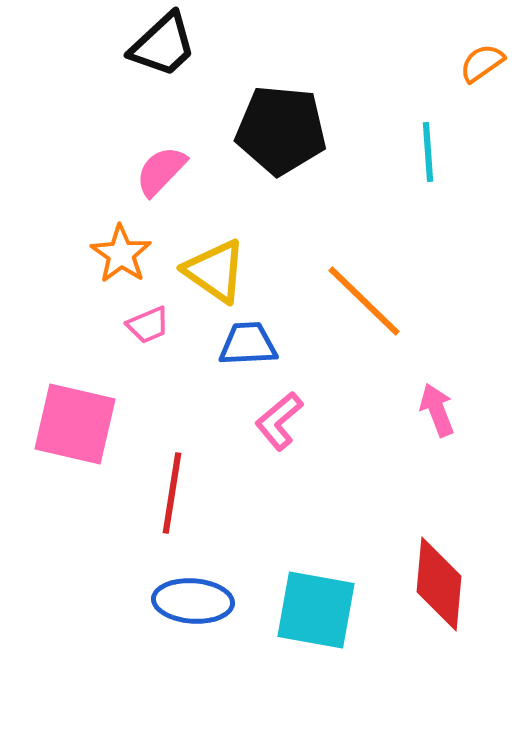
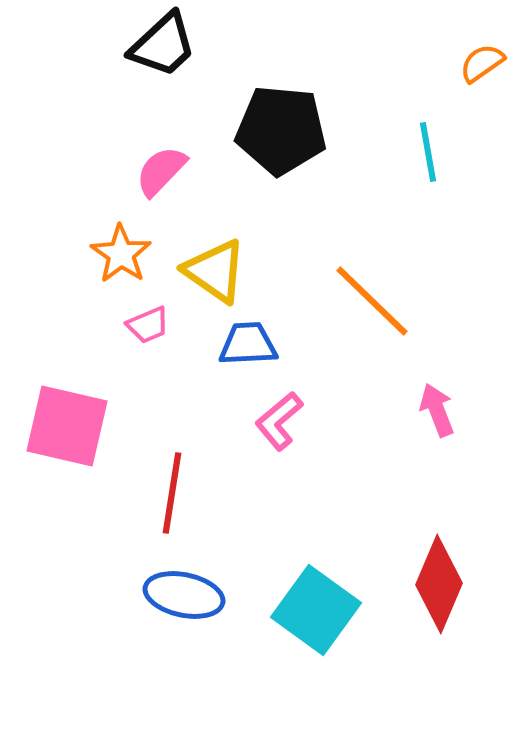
cyan line: rotated 6 degrees counterclockwise
orange line: moved 8 px right
pink square: moved 8 px left, 2 px down
red diamond: rotated 18 degrees clockwise
blue ellipse: moved 9 px left, 6 px up; rotated 8 degrees clockwise
cyan square: rotated 26 degrees clockwise
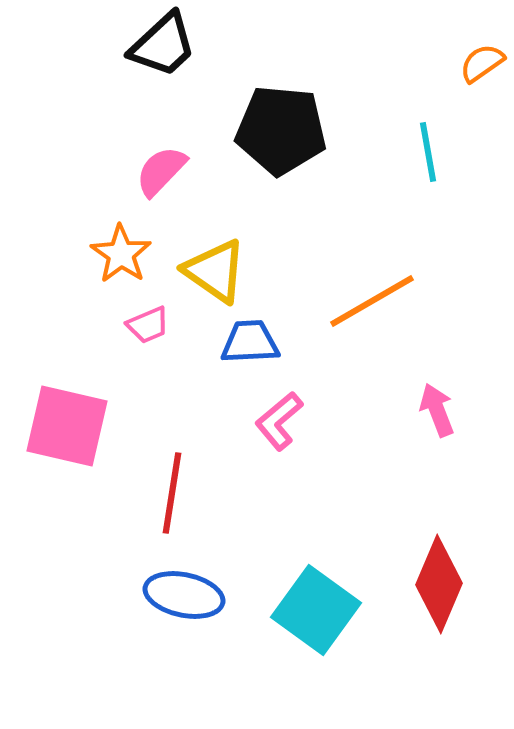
orange line: rotated 74 degrees counterclockwise
blue trapezoid: moved 2 px right, 2 px up
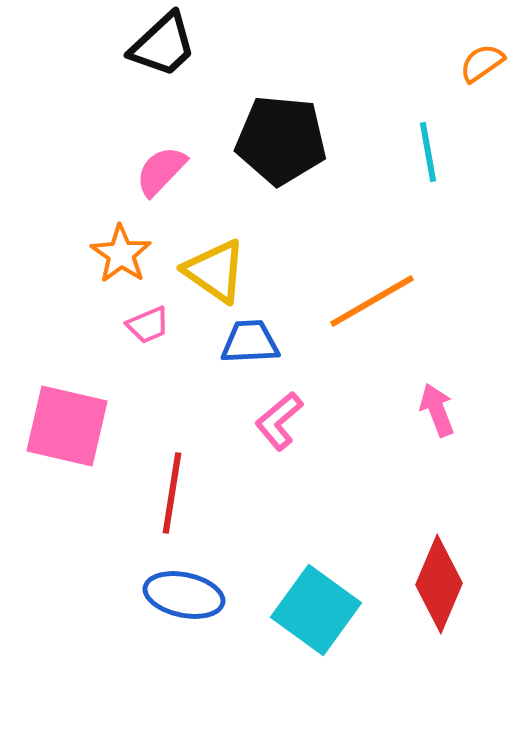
black pentagon: moved 10 px down
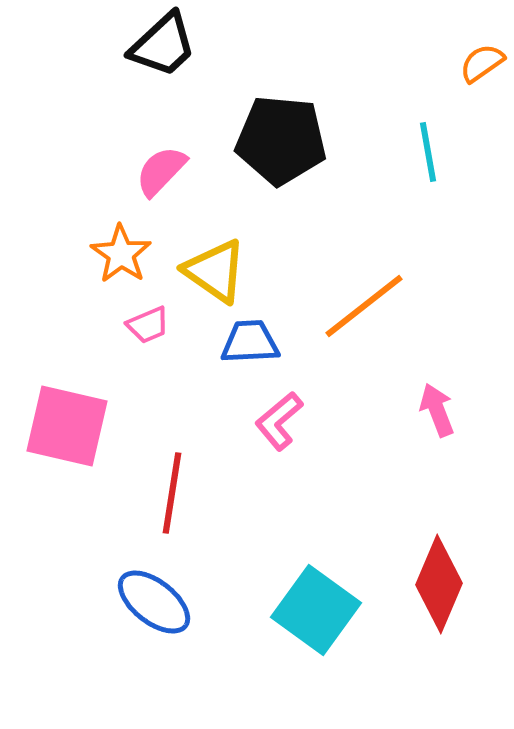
orange line: moved 8 px left, 5 px down; rotated 8 degrees counterclockwise
blue ellipse: moved 30 px left, 7 px down; rotated 26 degrees clockwise
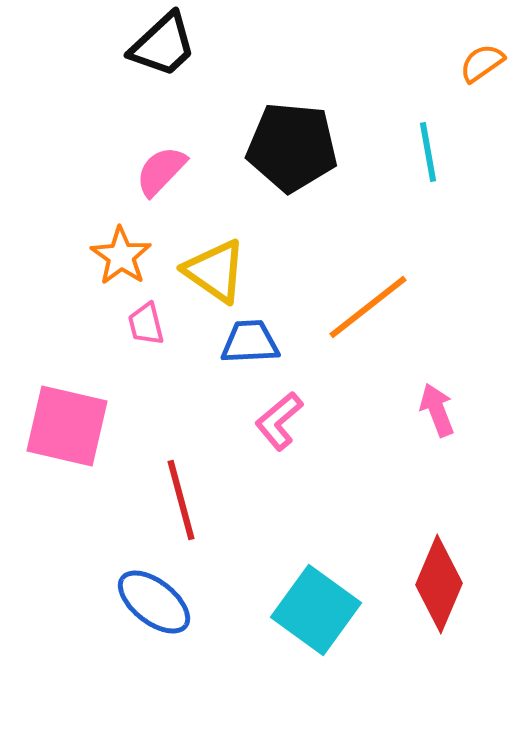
black pentagon: moved 11 px right, 7 px down
orange star: moved 2 px down
orange line: moved 4 px right, 1 px down
pink trapezoid: moved 2 px left, 1 px up; rotated 99 degrees clockwise
red line: moved 9 px right, 7 px down; rotated 24 degrees counterclockwise
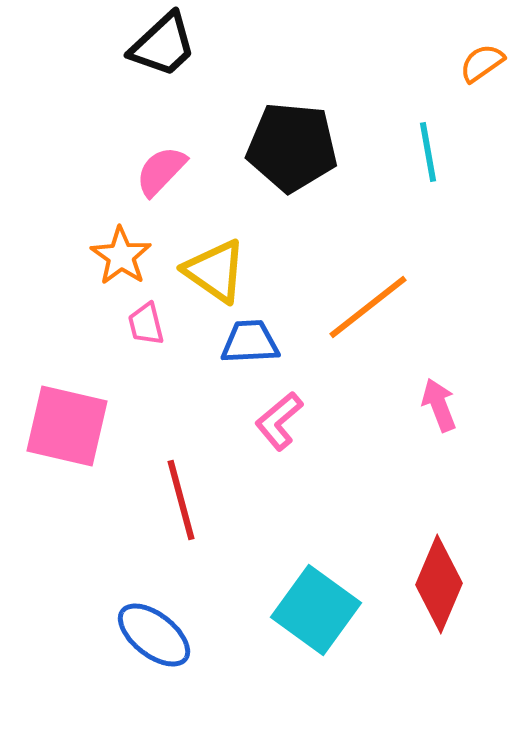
pink arrow: moved 2 px right, 5 px up
blue ellipse: moved 33 px down
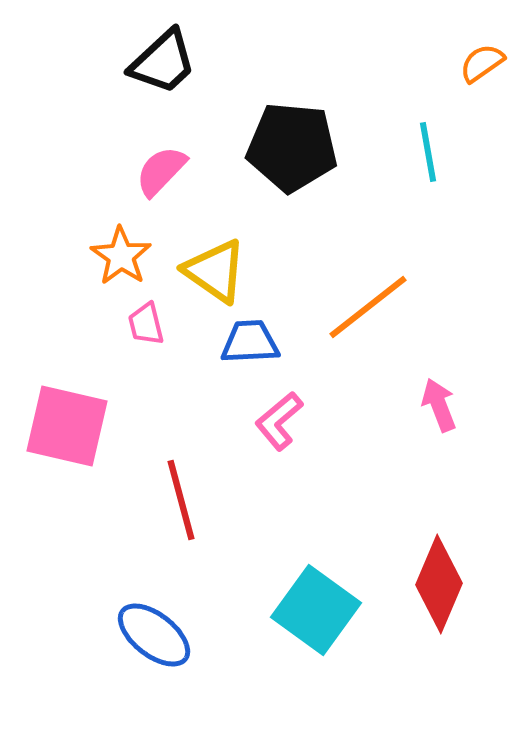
black trapezoid: moved 17 px down
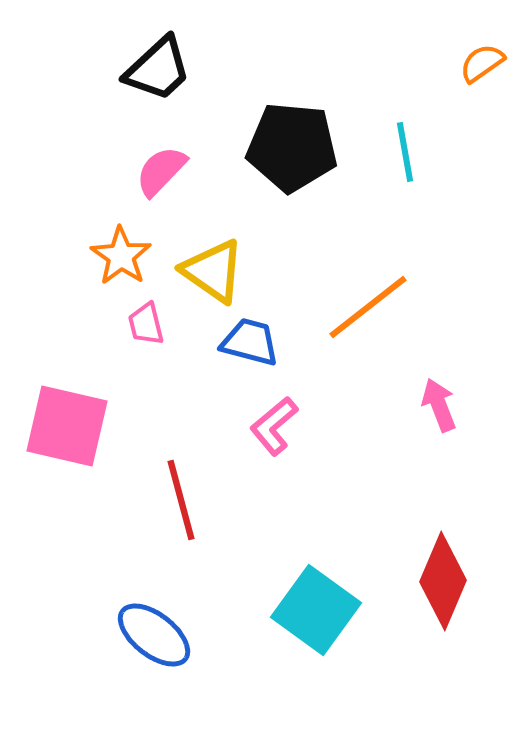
black trapezoid: moved 5 px left, 7 px down
cyan line: moved 23 px left
yellow triangle: moved 2 px left
blue trapezoid: rotated 18 degrees clockwise
pink L-shape: moved 5 px left, 5 px down
red diamond: moved 4 px right, 3 px up
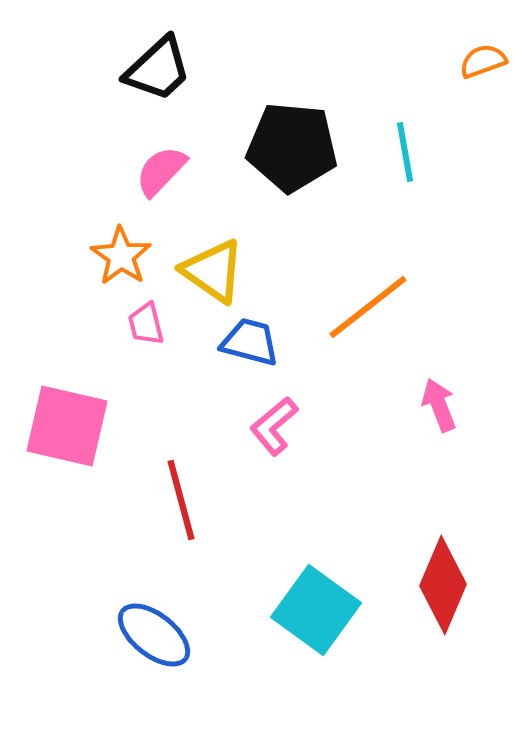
orange semicircle: moved 1 px right, 2 px up; rotated 15 degrees clockwise
red diamond: moved 4 px down
